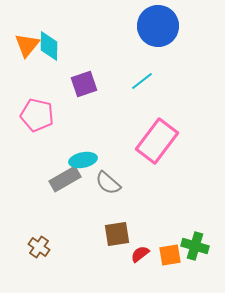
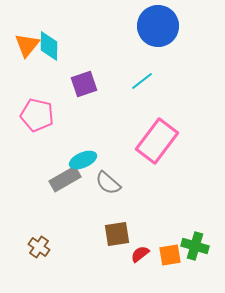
cyan ellipse: rotated 12 degrees counterclockwise
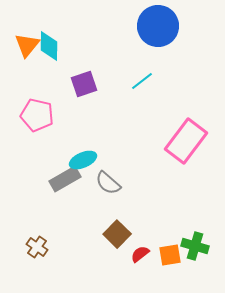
pink rectangle: moved 29 px right
brown square: rotated 36 degrees counterclockwise
brown cross: moved 2 px left
